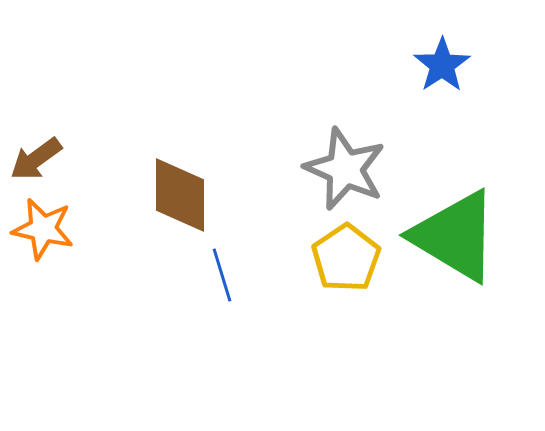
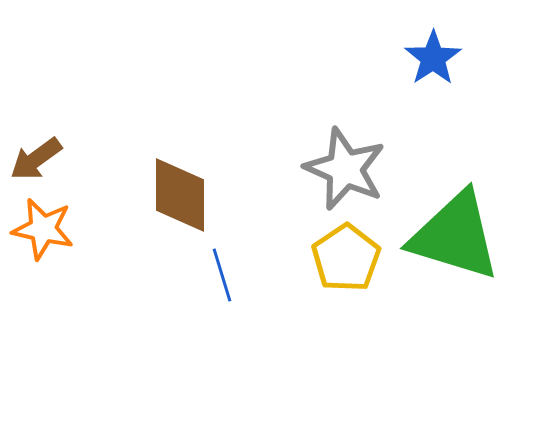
blue star: moved 9 px left, 7 px up
green triangle: rotated 14 degrees counterclockwise
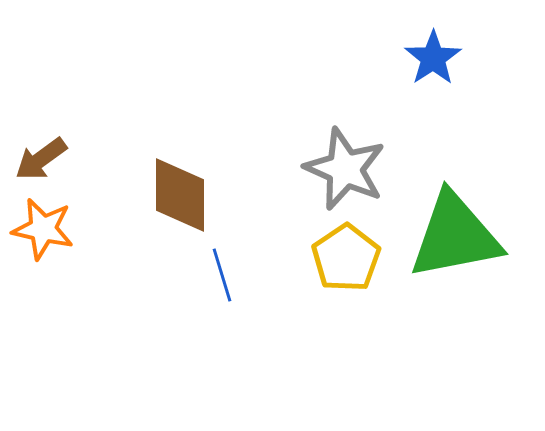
brown arrow: moved 5 px right
green triangle: rotated 28 degrees counterclockwise
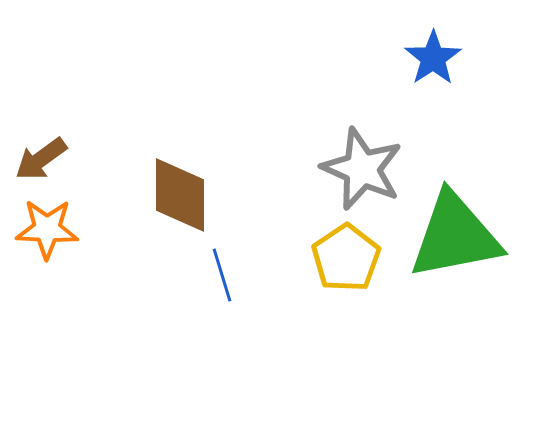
gray star: moved 17 px right
orange star: moved 4 px right; rotated 10 degrees counterclockwise
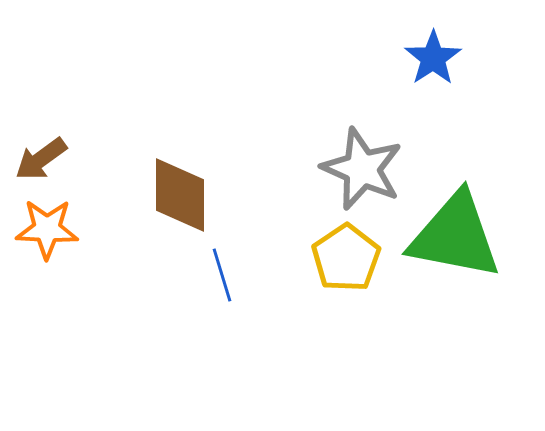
green triangle: rotated 22 degrees clockwise
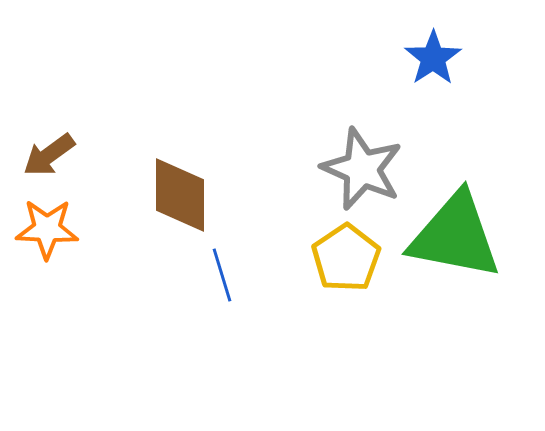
brown arrow: moved 8 px right, 4 px up
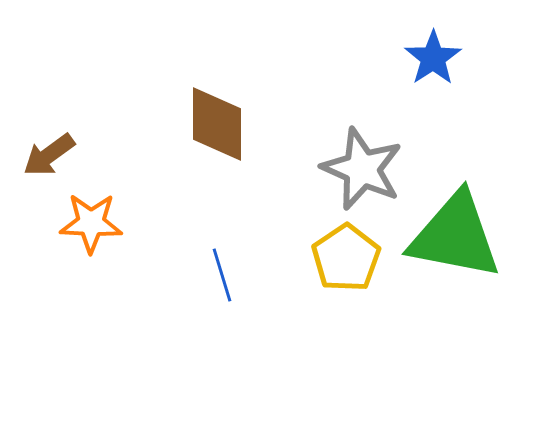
brown diamond: moved 37 px right, 71 px up
orange star: moved 44 px right, 6 px up
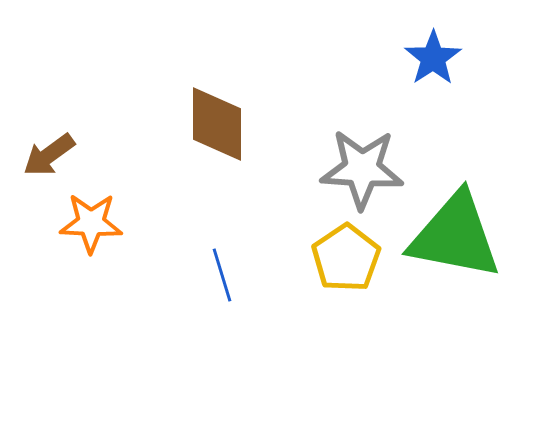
gray star: rotated 20 degrees counterclockwise
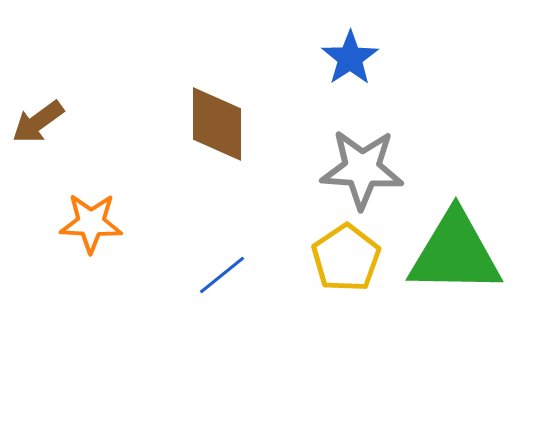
blue star: moved 83 px left
brown arrow: moved 11 px left, 33 px up
green triangle: moved 17 px down; rotated 10 degrees counterclockwise
blue line: rotated 68 degrees clockwise
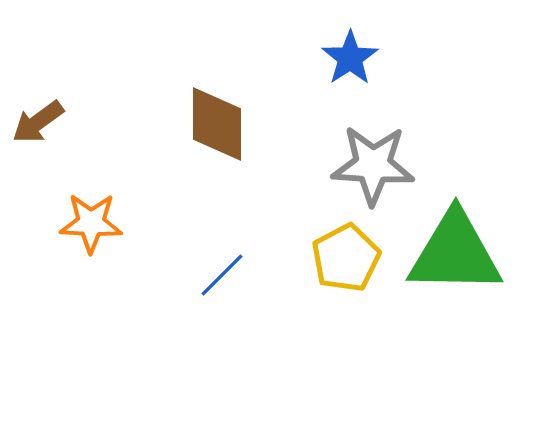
gray star: moved 11 px right, 4 px up
yellow pentagon: rotated 6 degrees clockwise
blue line: rotated 6 degrees counterclockwise
